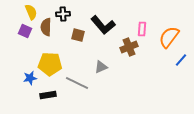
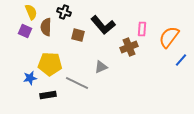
black cross: moved 1 px right, 2 px up; rotated 24 degrees clockwise
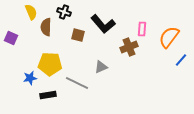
black L-shape: moved 1 px up
purple square: moved 14 px left, 7 px down
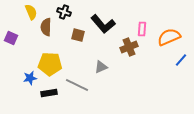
orange semicircle: rotated 30 degrees clockwise
gray line: moved 2 px down
black rectangle: moved 1 px right, 2 px up
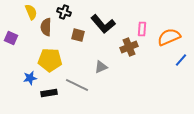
yellow pentagon: moved 4 px up
